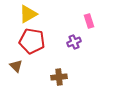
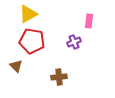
pink rectangle: rotated 24 degrees clockwise
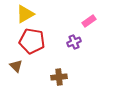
yellow triangle: moved 3 px left
pink rectangle: rotated 48 degrees clockwise
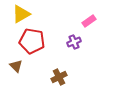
yellow triangle: moved 4 px left
brown cross: rotated 21 degrees counterclockwise
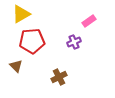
red pentagon: rotated 15 degrees counterclockwise
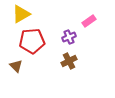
purple cross: moved 5 px left, 5 px up
brown cross: moved 10 px right, 16 px up
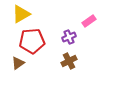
brown triangle: moved 2 px right, 3 px up; rotated 40 degrees clockwise
